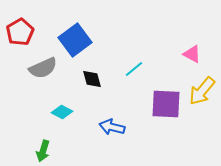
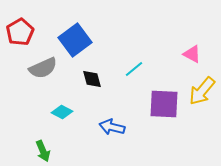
purple square: moved 2 px left
green arrow: rotated 40 degrees counterclockwise
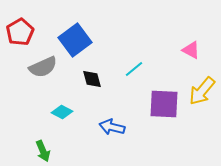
pink triangle: moved 1 px left, 4 px up
gray semicircle: moved 1 px up
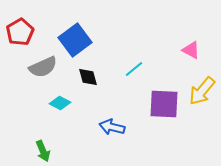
black diamond: moved 4 px left, 2 px up
cyan diamond: moved 2 px left, 9 px up
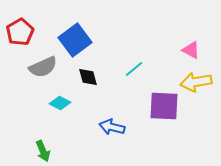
yellow arrow: moved 6 px left, 9 px up; rotated 40 degrees clockwise
purple square: moved 2 px down
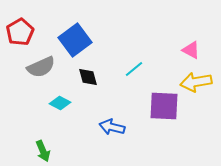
gray semicircle: moved 2 px left
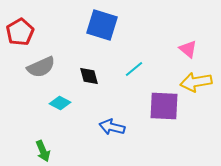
blue square: moved 27 px right, 15 px up; rotated 36 degrees counterclockwise
pink triangle: moved 3 px left, 1 px up; rotated 12 degrees clockwise
black diamond: moved 1 px right, 1 px up
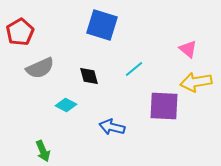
gray semicircle: moved 1 px left, 1 px down
cyan diamond: moved 6 px right, 2 px down
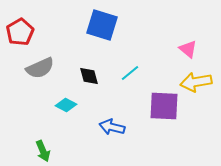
cyan line: moved 4 px left, 4 px down
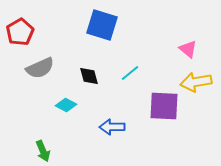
blue arrow: rotated 15 degrees counterclockwise
